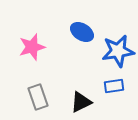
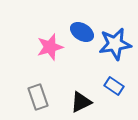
pink star: moved 18 px right
blue star: moved 3 px left, 7 px up
blue rectangle: rotated 42 degrees clockwise
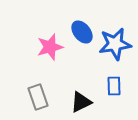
blue ellipse: rotated 20 degrees clockwise
blue rectangle: rotated 54 degrees clockwise
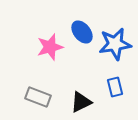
blue rectangle: moved 1 px right, 1 px down; rotated 12 degrees counterclockwise
gray rectangle: rotated 50 degrees counterclockwise
